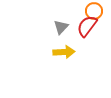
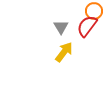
gray triangle: rotated 14 degrees counterclockwise
yellow arrow: rotated 50 degrees counterclockwise
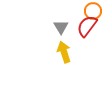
orange circle: moved 1 px left
yellow arrow: rotated 55 degrees counterclockwise
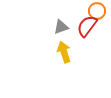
orange circle: moved 4 px right
gray triangle: rotated 42 degrees clockwise
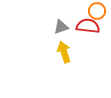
red semicircle: moved 1 px right; rotated 60 degrees clockwise
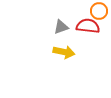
orange circle: moved 2 px right
yellow arrow: rotated 120 degrees clockwise
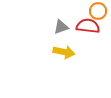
orange circle: moved 1 px left
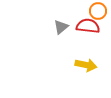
gray triangle: rotated 21 degrees counterclockwise
yellow arrow: moved 22 px right, 13 px down
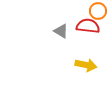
gray triangle: moved 4 px down; rotated 49 degrees counterclockwise
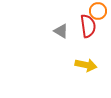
red semicircle: rotated 75 degrees clockwise
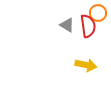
orange circle: moved 2 px down
gray triangle: moved 6 px right, 6 px up
